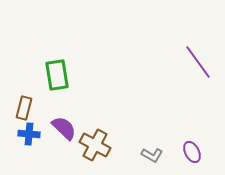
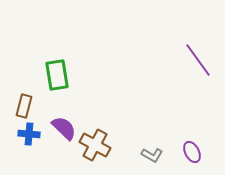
purple line: moved 2 px up
brown rectangle: moved 2 px up
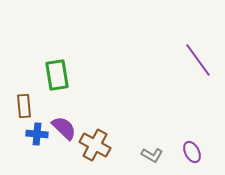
brown rectangle: rotated 20 degrees counterclockwise
blue cross: moved 8 px right
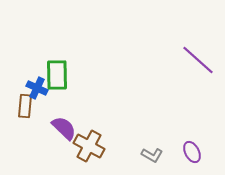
purple line: rotated 12 degrees counterclockwise
green rectangle: rotated 8 degrees clockwise
brown rectangle: moved 1 px right; rotated 10 degrees clockwise
blue cross: moved 46 px up; rotated 20 degrees clockwise
brown cross: moved 6 px left, 1 px down
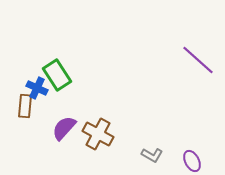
green rectangle: rotated 32 degrees counterclockwise
purple semicircle: rotated 92 degrees counterclockwise
brown cross: moved 9 px right, 12 px up
purple ellipse: moved 9 px down
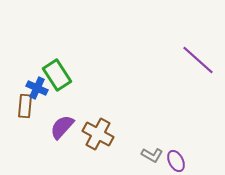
purple semicircle: moved 2 px left, 1 px up
purple ellipse: moved 16 px left
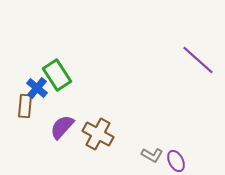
blue cross: rotated 15 degrees clockwise
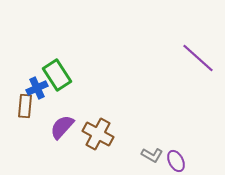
purple line: moved 2 px up
blue cross: rotated 25 degrees clockwise
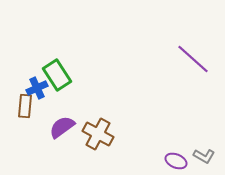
purple line: moved 5 px left, 1 px down
purple semicircle: rotated 12 degrees clockwise
gray L-shape: moved 52 px right, 1 px down
purple ellipse: rotated 40 degrees counterclockwise
